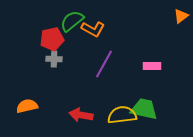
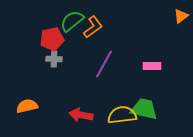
orange L-shape: moved 2 px up; rotated 65 degrees counterclockwise
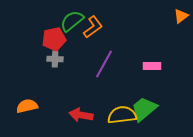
red pentagon: moved 2 px right
gray cross: moved 1 px right
green trapezoid: rotated 52 degrees counterclockwise
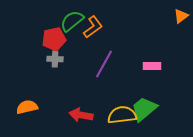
orange semicircle: moved 1 px down
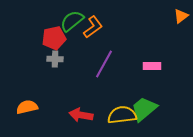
red pentagon: moved 1 px up
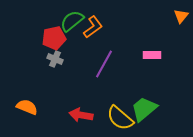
orange triangle: rotated 14 degrees counterclockwise
gray cross: rotated 21 degrees clockwise
pink rectangle: moved 11 px up
orange semicircle: rotated 35 degrees clockwise
yellow semicircle: moved 2 px left, 3 px down; rotated 132 degrees counterclockwise
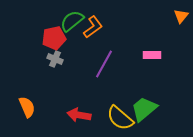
orange semicircle: rotated 45 degrees clockwise
red arrow: moved 2 px left
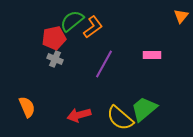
red arrow: rotated 25 degrees counterclockwise
